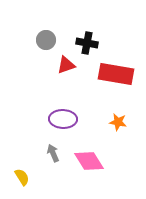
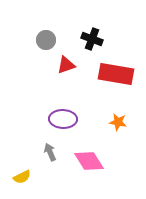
black cross: moved 5 px right, 4 px up; rotated 10 degrees clockwise
gray arrow: moved 3 px left, 1 px up
yellow semicircle: rotated 96 degrees clockwise
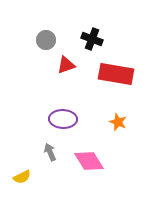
orange star: rotated 12 degrees clockwise
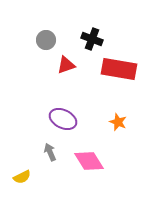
red rectangle: moved 3 px right, 5 px up
purple ellipse: rotated 24 degrees clockwise
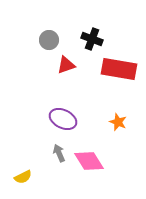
gray circle: moved 3 px right
gray arrow: moved 9 px right, 1 px down
yellow semicircle: moved 1 px right
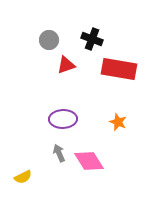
purple ellipse: rotated 28 degrees counterclockwise
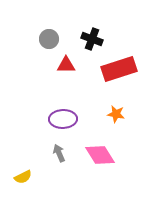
gray circle: moved 1 px up
red triangle: rotated 18 degrees clockwise
red rectangle: rotated 28 degrees counterclockwise
orange star: moved 2 px left, 8 px up; rotated 12 degrees counterclockwise
pink diamond: moved 11 px right, 6 px up
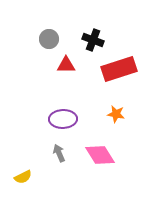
black cross: moved 1 px right, 1 px down
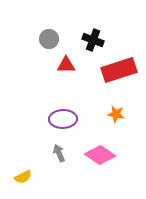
red rectangle: moved 1 px down
pink diamond: rotated 24 degrees counterclockwise
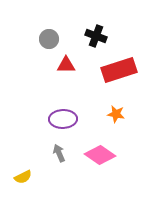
black cross: moved 3 px right, 4 px up
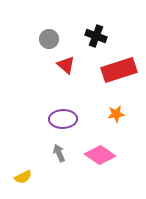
red triangle: rotated 42 degrees clockwise
orange star: rotated 18 degrees counterclockwise
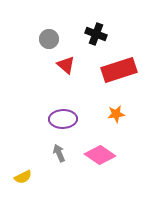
black cross: moved 2 px up
